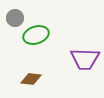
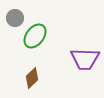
green ellipse: moved 1 px left, 1 px down; rotated 35 degrees counterclockwise
brown diamond: moved 1 px right, 1 px up; rotated 50 degrees counterclockwise
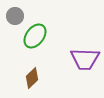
gray circle: moved 2 px up
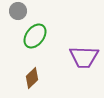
gray circle: moved 3 px right, 5 px up
purple trapezoid: moved 1 px left, 2 px up
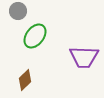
brown diamond: moved 7 px left, 2 px down
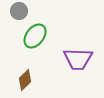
gray circle: moved 1 px right
purple trapezoid: moved 6 px left, 2 px down
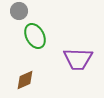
green ellipse: rotated 65 degrees counterclockwise
brown diamond: rotated 20 degrees clockwise
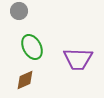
green ellipse: moved 3 px left, 11 px down
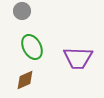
gray circle: moved 3 px right
purple trapezoid: moved 1 px up
